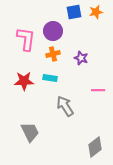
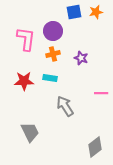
pink line: moved 3 px right, 3 px down
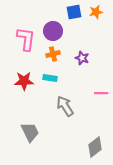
purple star: moved 1 px right
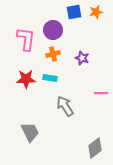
purple circle: moved 1 px up
red star: moved 2 px right, 2 px up
gray diamond: moved 1 px down
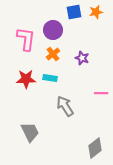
orange cross: rotated 24 degrees counterclockwise
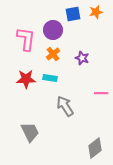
blue square: moved 1 px left, 2 px down
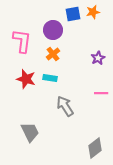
orange star: moved 3 px left
pink L-shape: moved 4 px left, 2 px down
purple star: moved 16 px right; rotated 24 degrees clockwise
red star: rotated 18 degrees clockwise
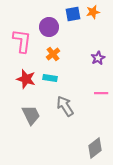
purple circle: moved 4 px left, 3 px up
gray trapezoid: moved 1 px right, 17 px up
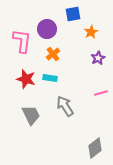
orange star: moved 2 px left, 20 px down; rotated 16 degrees counterclockwise
purple circle: moved 2 px left, 2 px down
pink line: rotated 16 degrees counterclockwise
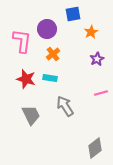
purple star: moved 1 px left, 1 px down
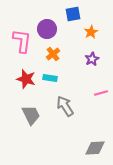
purple star: moved 5 px left
gray diamond: rotated 35 degrees clockwise
